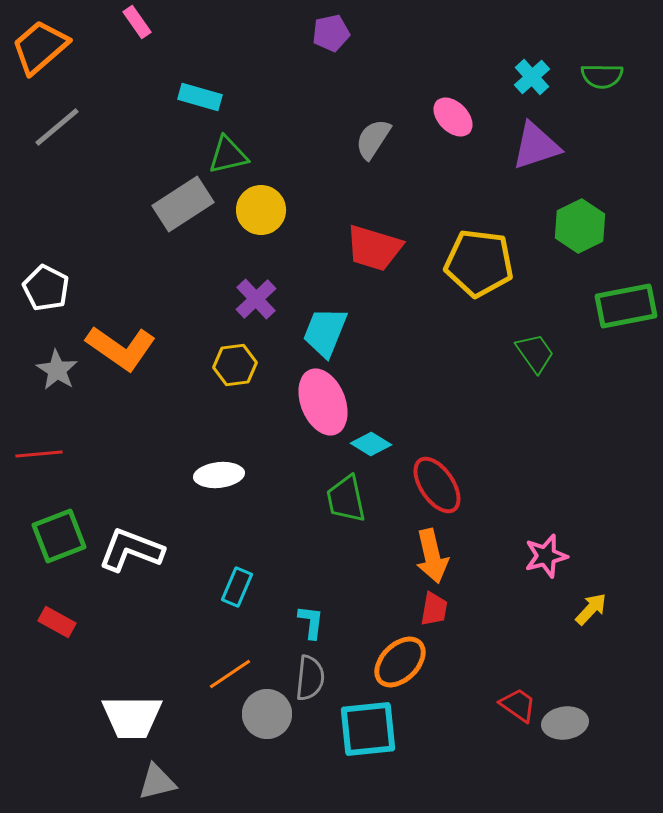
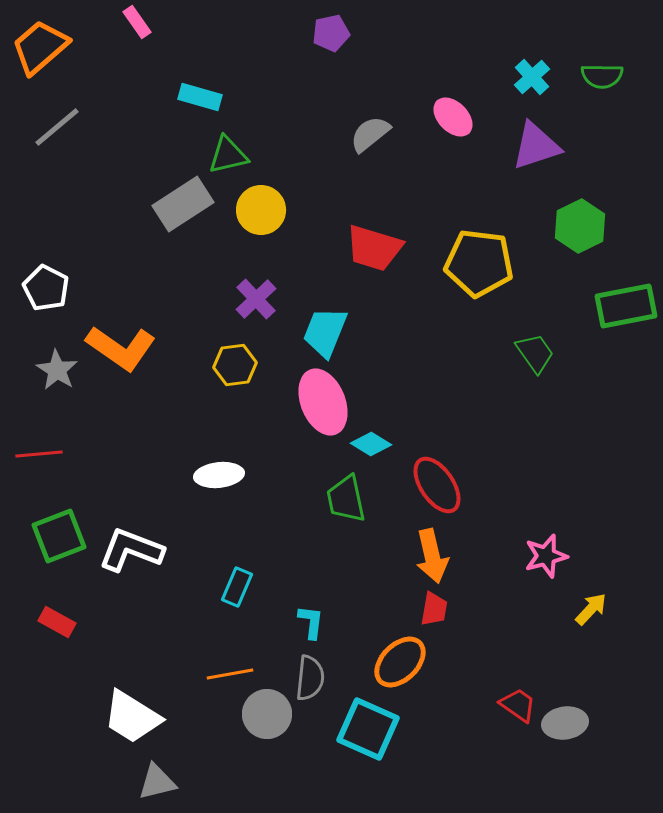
gray semicircle at (373, 139): moved 3 px left, 5 px up; rotated 18 degrees clockwise
orange line at (230, 674): rotated 24 degrees clockwise
white trapezoid at (132, 717): rotated 32 degrees clockwise
cyan square at (368, 729): rotated 30 degrees clockwise
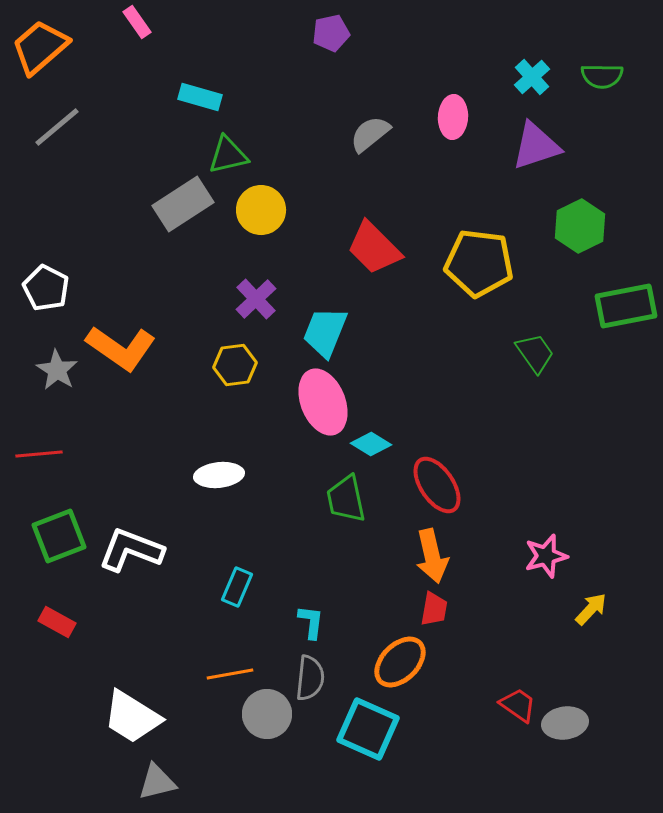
pink ellipse at (453, 117): rotated 48 degrees clockwise
red trapezoid at (374, 248): rotated 28 degrees clockwise
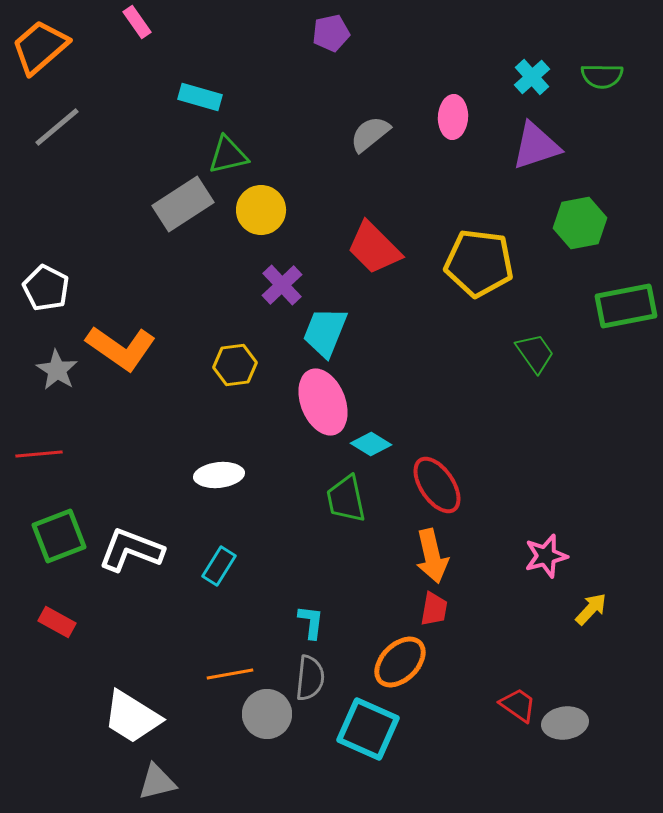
green hexagon at (580, 226): moved 3 px up; rotated 15 degrees clockwise
purple cross at (256, 299): moved 26 px right, 14 px up
cyan rectangle at (237, 587): moved 18 px left, 21 px up; rotated 9 degrees clockwise
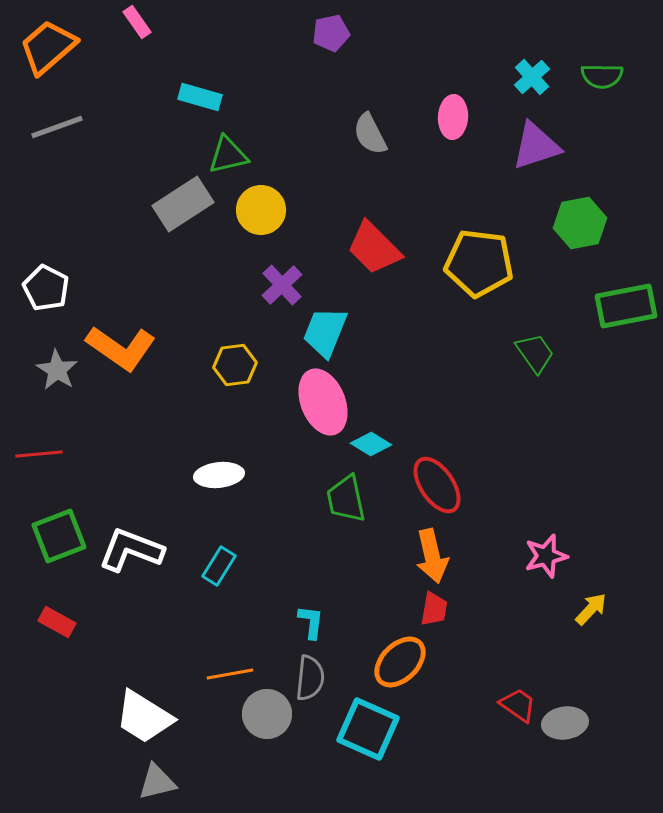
orange trapezoid at (40, 47): moved 8 px right
gray line at (57, 127): rotated 20 degrees clockwise
gray semicircle at (370, 134): rotated 78 degrees counterclockwise
white trapezoid at (132, 717): moved 12 px right
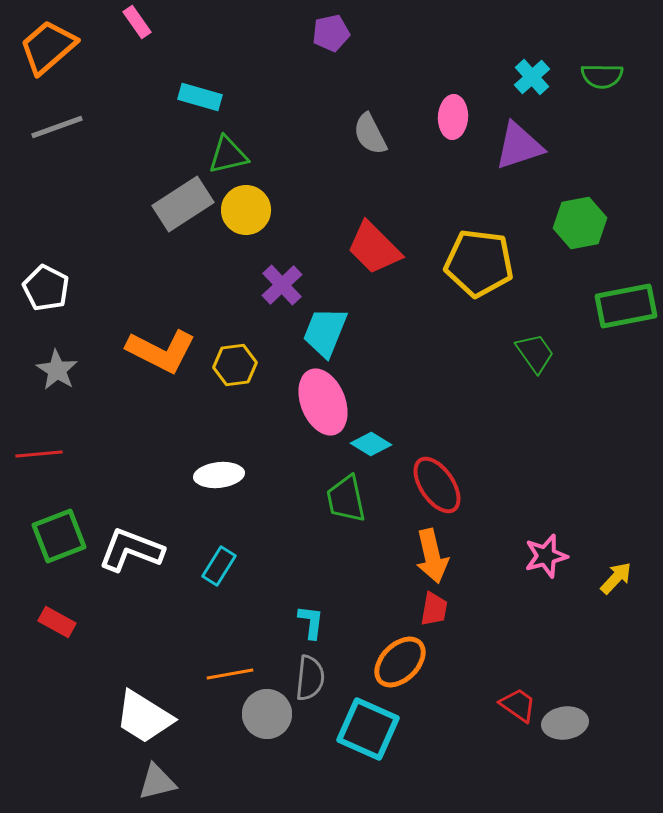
purple triangle at (536, 146): moved 17 px left
yellow circle at (261, 210): moved 15 px left
orange L-shape at (121, 348): moved 40 px right, 3 px down; rotated 8 degrees counterclockwise
yellow arrow at (591, 609): moved 25 px right, 31 px up
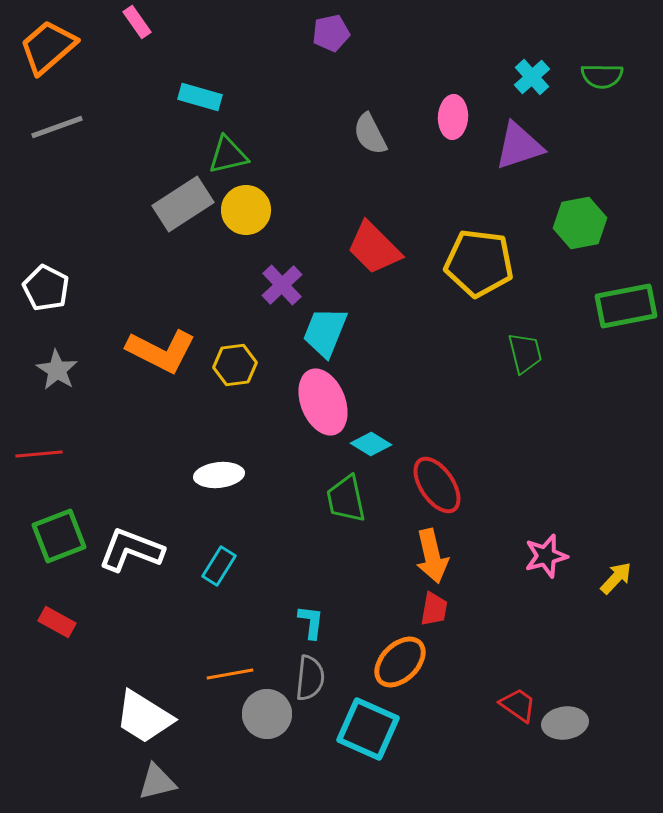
green trapezoid at (535, 353): moved 10 px left; rotated 21 degrees clockwise
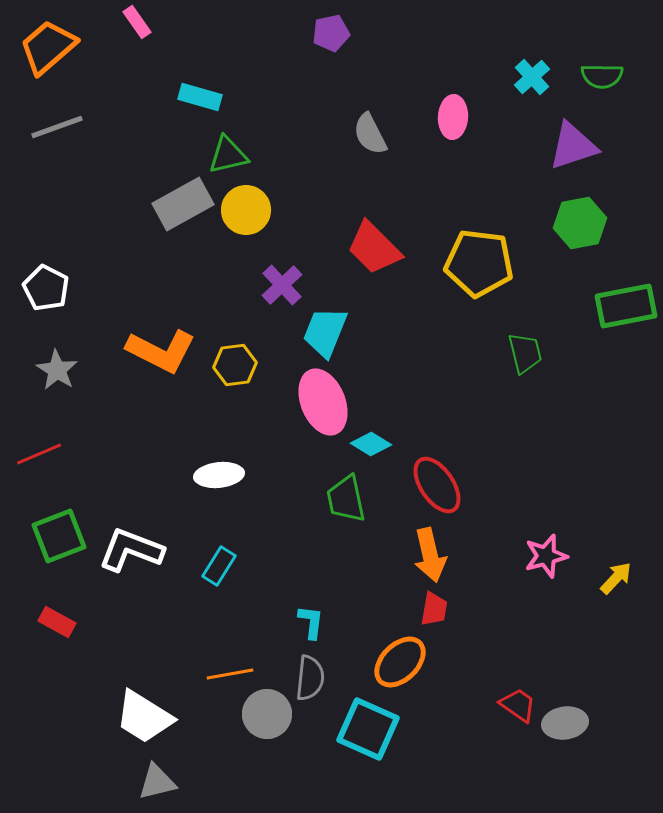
purple triangle at (519, 146): moved 54 px right
gray rectangle at (183, 204): rotated 4 degrees clockwise
red line at (39, 454): rotated 18 degrees counterclockwise
orange arrow at (432, 556): moved 2 px left, 1 px up
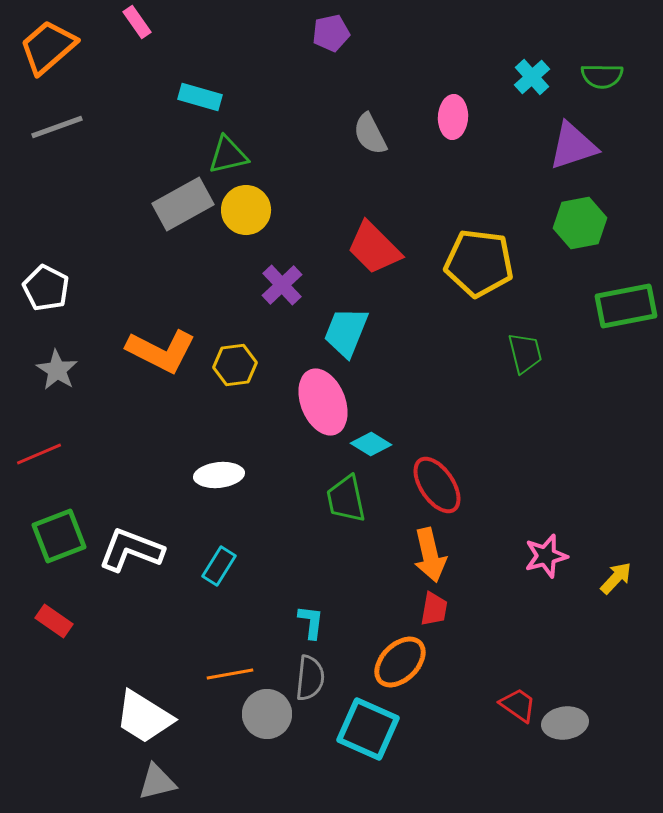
cyan trapezoid at (325, 332): moved 21 px right
red rectangle at (57, 622): moved 3 px left, 1 px up; rotated 6 degrees clockwise
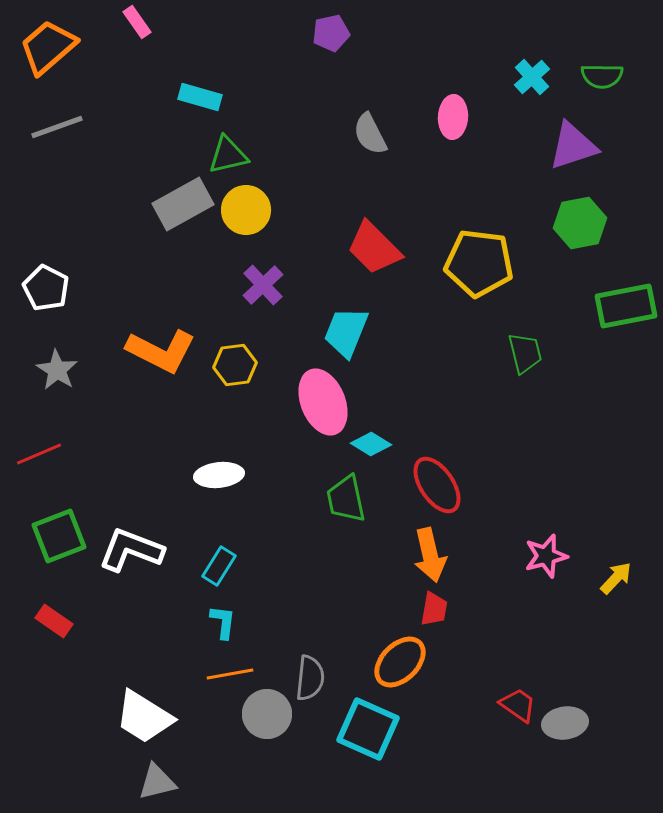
purple cross at (282, 285): moved 19 px left
cyan L-shape at (311, 622): moved 88 px left
